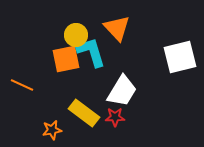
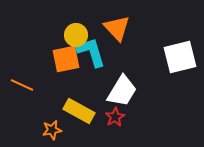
yellow rectangle: moved 5 px left, 2 px up; rotated 8 degrees counterclockwise
red star: rotated 30 degrees counterclockwise
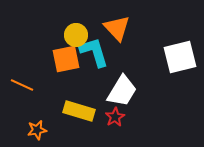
cyan L-shape: moved 3 px right
yellow rectangle: rotated 12 degrees counterclockwise
orange star: moved 15 px left
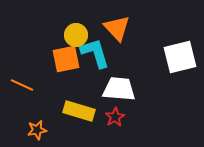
cyan L-shape: moved 1 px right, 1 px down
white trapezoid: moved 3 px left, 2 px up; rotated 116 degrees counterclockwise
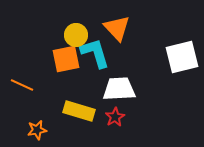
white square: moved 2 px right
white trapezoid: rotated 8 degrees counterclockwise
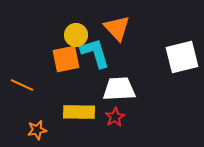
yellow rectangle: moved 1 px down; rotated 16 degrees counterclockwise
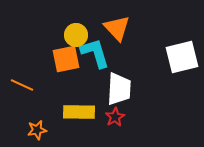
white trapezoid: rotated 96 degrees clockwise
